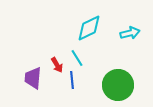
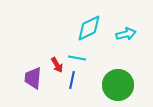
cyan arrow: moved 4 px left, 1 px down
cyan line: rotated 48 degrees counterclockwise
blue line: rotated 18 degrees clockwise
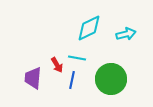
green circle: moved 7 px left, 6 px up
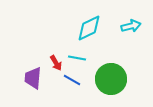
cyan arrow: moved 5 px right, 8 px up
red arrow: moved 1 px left, 2 px up
blue line: rotated 72 degrees counterclockwise
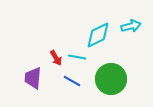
cyan diamond: moved 9 px right, 7 px down
cyan line: moved 1 px up
red arrow: moved 5 px up
blue line: moved 1 px down
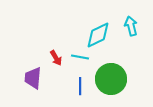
cyan arrow: rotated 90 degrees counterclockwise
cyan line: moved 3 px right
blue line: moved 8 px right, 5 px down; rotated 60 degrees clockwise
